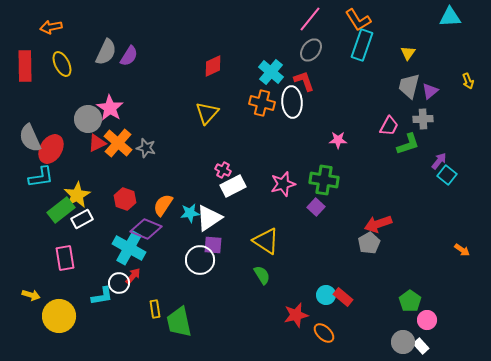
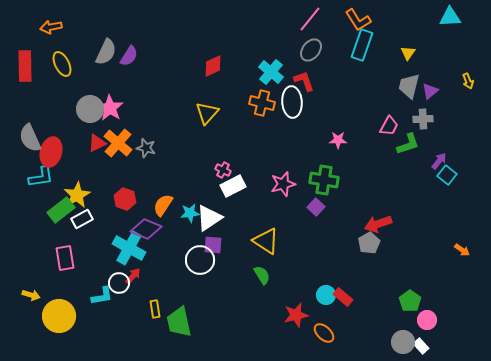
gray circle at (88, 119): moved 2 px right, 10 px up
red ellipse at (51, 149): moved 3 px down; rotated 16 degrees counterclockwise
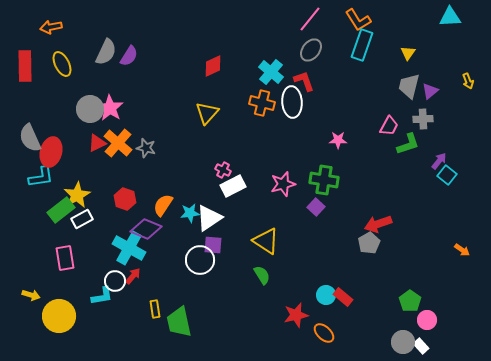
white circle at (119, 283): moved 4 px left, 2 px up
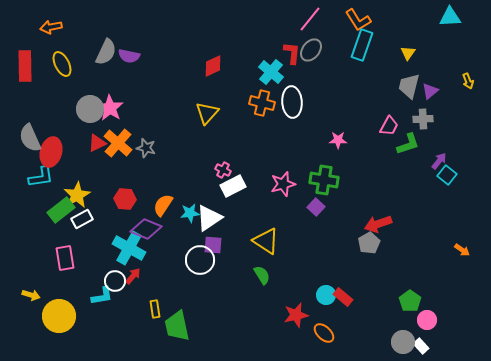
purple semicircle at (129, 56): rotated 70 degrees clockwise
red L-shape at (304, 81): moved 12 px left, 28 px up; rotated 25 degrees clockwise
red hexagon at (125, 199): rotated 15 degrees counterclockwise
green trapezoid at (179, 322): moved 2 px left, 4 px down
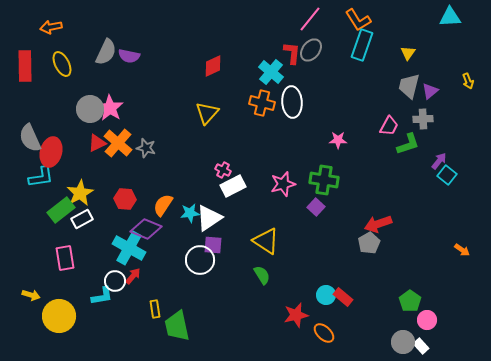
yellow star at (77, 195): moved 3 px right, 2 px up
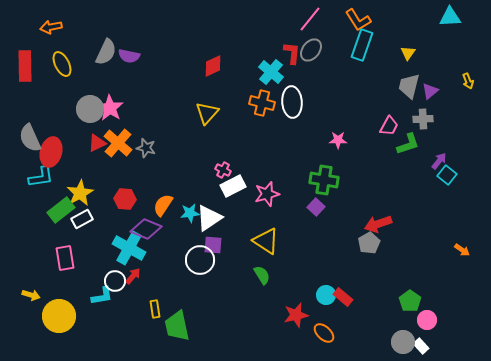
pink star at (283, 184): moved 16 px left, 10 px down
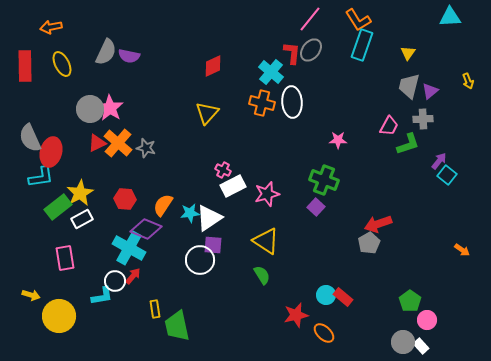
green cross at (324, 180): rotated 12 degrees clockwise
green rectangle at (61, 210): moved 3 px left, 3 px up
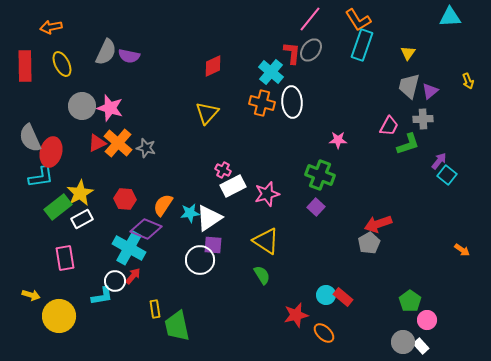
pink star at (110, 108): rotated 16 degrees counterclockwise
gray circle at (90, 109): moved 8 px left, 3 px up
green cross at (324, 180): moved 4 px left, 5 px up
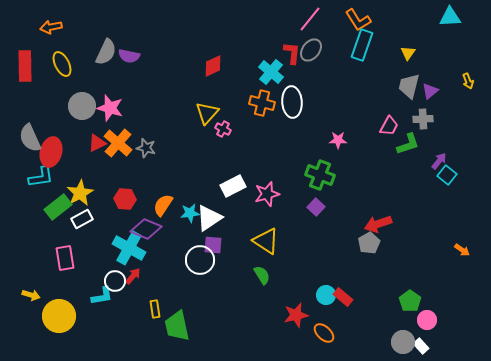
pink cross at (223, 170): moved 41 px up
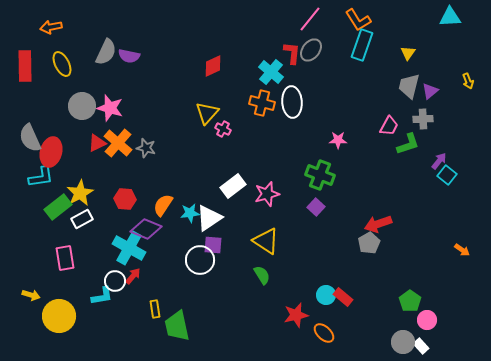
white rectangle at (233, 186): rotated 10 degrees counterclockwise
